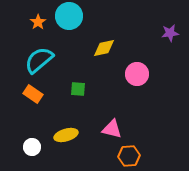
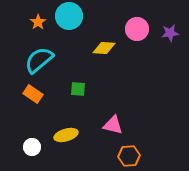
yellow diamond: rotated 15 degrees clockwise
pink circle: moved 45 px up
pink triangle: moved 1 px right, 4 px up
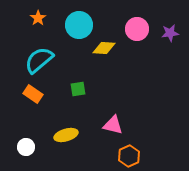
cyan circle: moved 10 px right, 9 px down
orange star: moved 4 px up
green square: rotated 14 degrees counterclockwise
white circle: moved 6 px left
orange hexagon: rotated 20 degrees counterclockwise
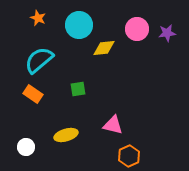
orange star: rotated 14 degrees counterclockwise
purple star: moved 3 px left
yellow diamond: rotated 10 degrees counterclockwise
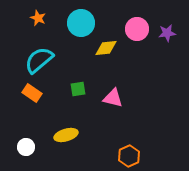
cyan circle: moved 2 px right, 2 px up
yellow diamond: moved 2 px right
orange rectangle: moved 1 px left, 1 px up
pink triangle: moved 27 px up
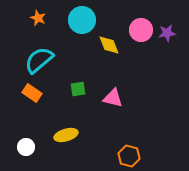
cyan circle: moved 1 px right, 3 px up
pink circle: moved 4 px right, 1 px down
yellow diamond: moved 3 px right, 3 px up; rotated 75 degrees clockwise
orange hexagon: rotated 20 degrees counterclockwise
